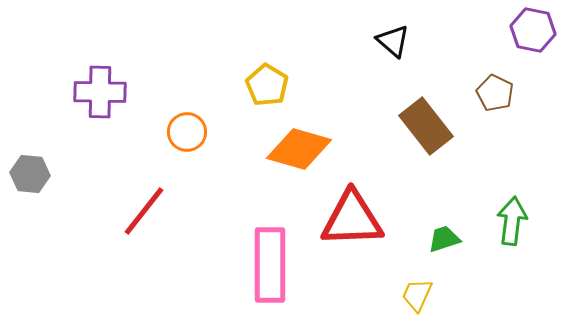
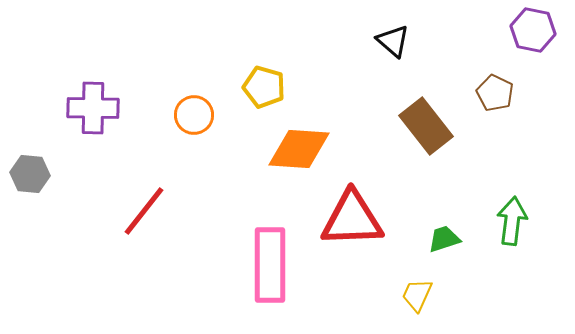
yellow pentagon: moved 3 px left, 2 px down; rotated 15 degrees counterclockwise
purple cross: moved 7 px left, 16 px down
orange circle: moved 7 px right, 17 px up
orange diamond: rotated 12 degrees counterclockwise
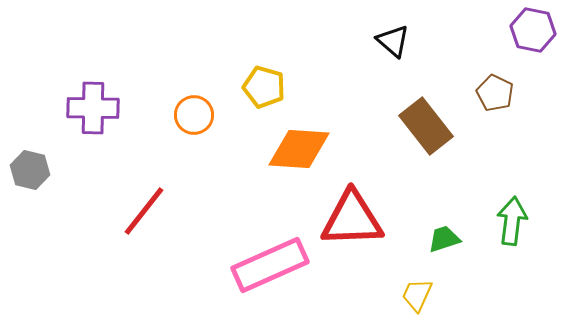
gray hexagon: moved 4 px up; rotated 9 degrees clockwise
pink rectangle: rotated 66 degrees clockwise
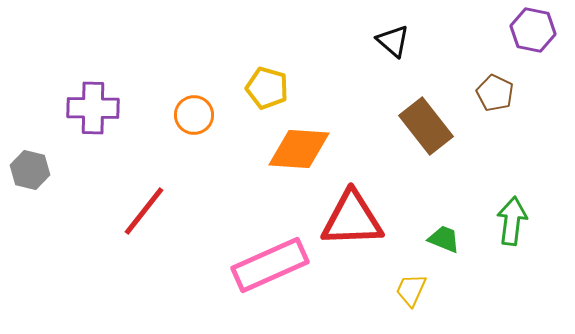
yellow pentagon: moved 3 px right, 1 px down
green trapezoid: rotated 40 degrees clockwise
yellow trapezoid: moved 6 px left, 5 px up
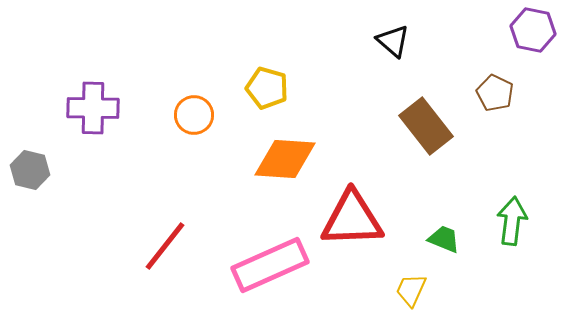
orange diamond: moved 14 px left, 10 px down
red line: moved 21 px right, 35 px down
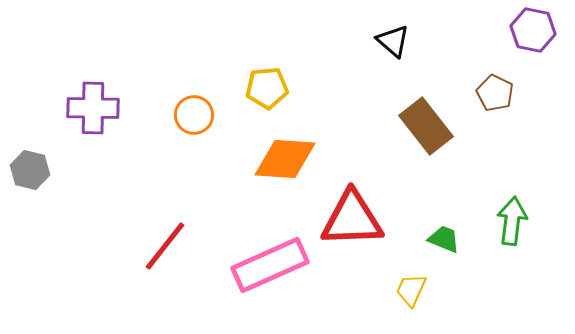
yellow pentagon: rotated 21 degrees counterclockwise
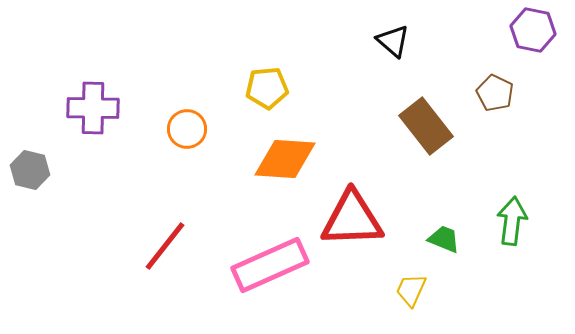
orange circle: moved 7 px left, 14 px down
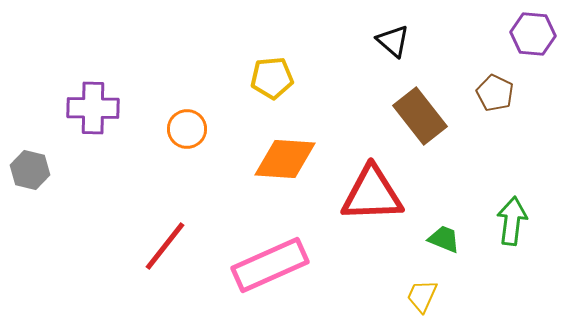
purple hexagon: moved 4 px down; rotated 6 degrees counterclockwise
yellow pentagon: moved 5 px right, 10 px up
brown rectangle: moved 6 px left, 10 px up
red triangle: moved 20 px right, 25 px up
yellow trapezoid: moved 11 px right, 6 px down
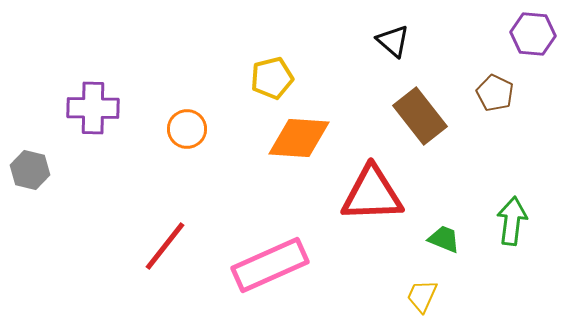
yellow pentagon: rotated 9 degrees counterclockwise
orange diamond: moved 14 px right, 21 px up
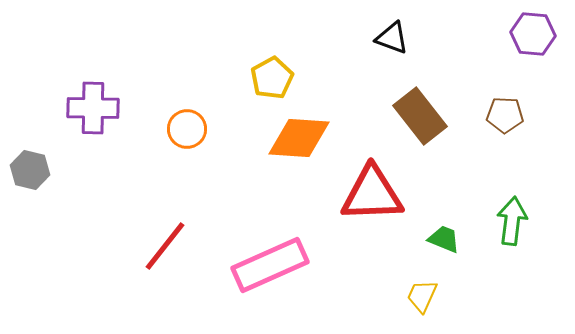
black triangle: moved 1 px left, 3 px up; rotated 21 degrees counterclockwise
yellow pentagon: rotated 15 degrees counterclockwise
brown pentagon: moved 10 px right, 22 px down; rotated 24 degrees counterclockwise
